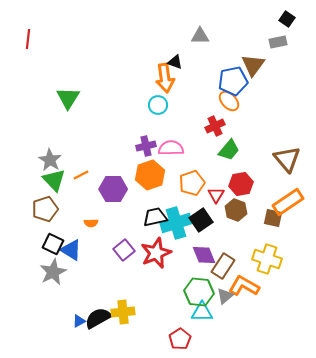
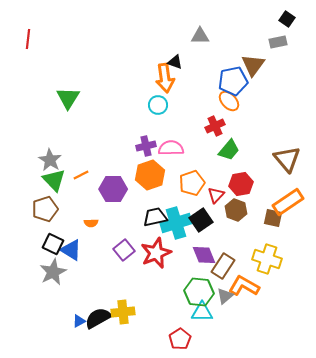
red triangle at (216, 195): rotated 12 degrees clockwise
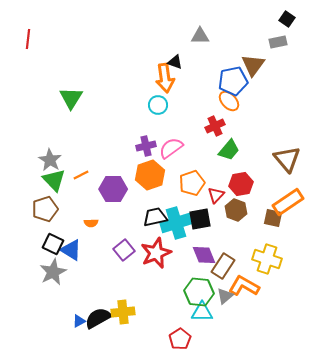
green triangle at (68, 98): moved 3 px right
pink semicircle at (171, 148): rotated 35 degrees counterclockwise
black square at (201, 220): moved 1 px left, 1 px up; rotated 25 degrees clockwise
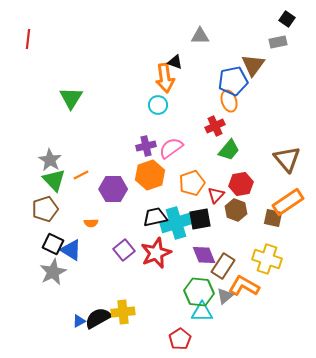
orange ellipse at (229, 101): rotated 25 degrees clockwise
